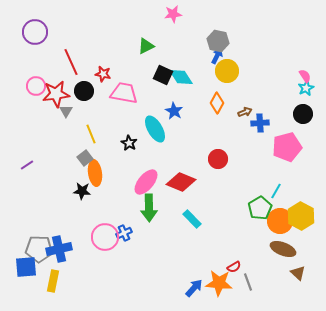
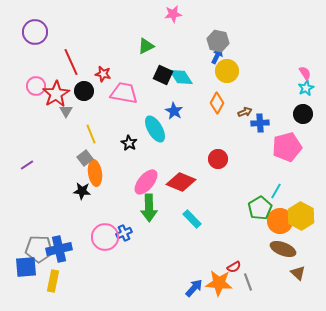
pink semicircle at (305, 76): moved 3 px up
red star at (56, 94): rotated 24 degrees counterclockwise
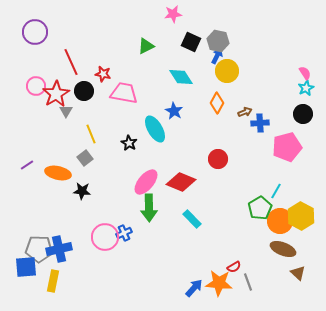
black square at (163, 75): moved 28 px right, 33 px up
orange ellipse at (95, 173): moved 37 px left; rotated 70 degrees counterclockwise
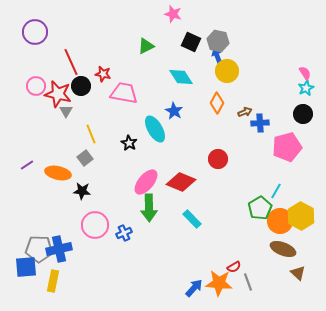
pink star at (173, 14): rotated 24 degrees clockwise
blue arrow at (217, 56): rotated 49 degrees counterclockwise
black circle at (84, 91): moved 3 px left, 5 px up
red star at (56, 94): moved 2 px right; rotated 28 degrees counterclockwise
pink circle at (105, 237): moved 10 px left, 12 px up
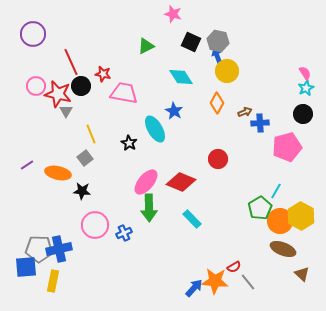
purple circle at (35, 32): moved 2 px left, 2 px down
brown triangle at (298, 273): moved 4 px right, 1 px down
gray line at (248, 282): rotated 18 degrees counterclockwise
orange star at (219, 283): moved 4 px left, 2 px up
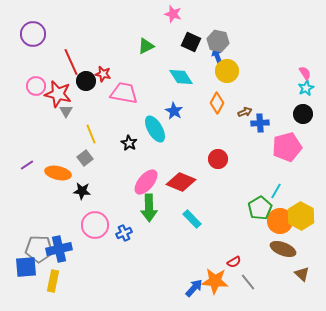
black circle at (81, 86): moved 5 px right, 5 px up
red semicircle at (234, 267): moved 5 px up
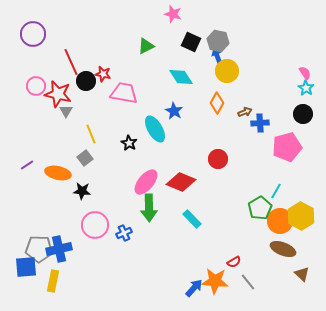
cyan star at (306, 88): rotated 14 degrees counterclockwise
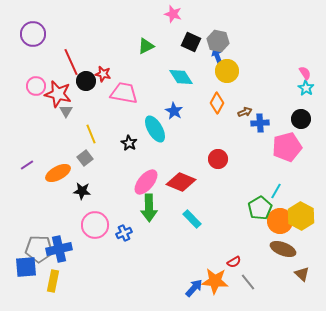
black circle at (303, 114): moved 2 px left, 5 px down
orange ellipse at (58, 173): rotated 40 degrees counterclockwise
